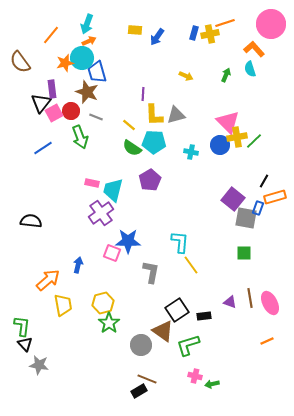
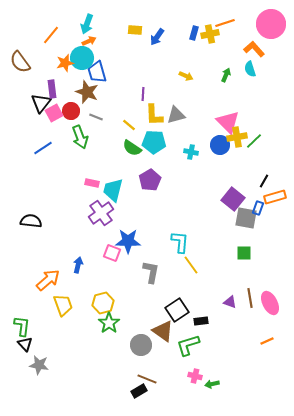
yellow trapezoid at (63, 305): rotated 10 degrees counterclockwise
black rectangle at (204, 316): moved 3 px left, 5 px down
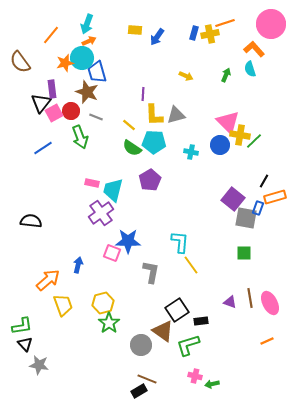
yellow cross at (237, 137): moved 3 px right, 2 px up; rotated 18 degrees clockwise
green L-shape at (22, 326): rotated 75 degrees clockwise
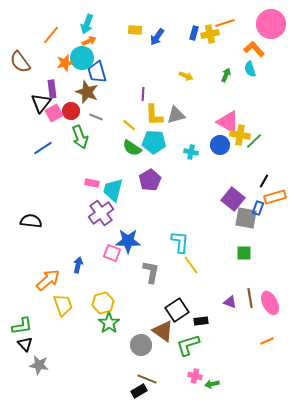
pink triangle at (228, 122): rotated 15 degrees counterclockwise
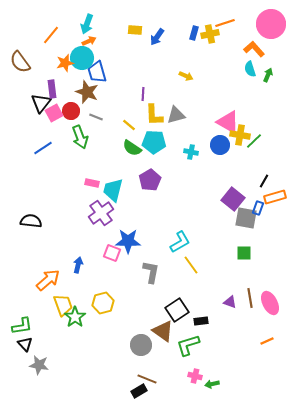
green arrow at (226, 75): moved 42 px right
cyan L-shape at (180, 242): rotated 55 degrees clockwise
green star at (109, 323): moved 34 px left, 6 px up
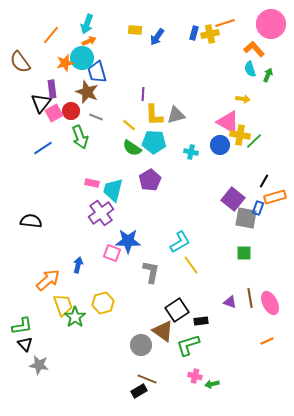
yellow arrow at (186, 76): moved 57 px right, 23 px down; rotated 16 degrees counterclockwise
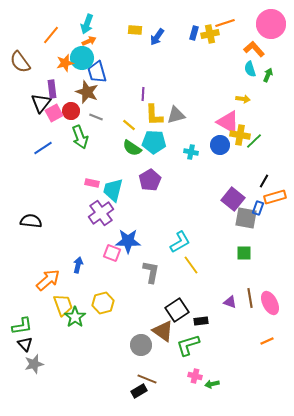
gray star at (39, 365): moved 5 px left, 1 px up; rotated 24 degrees counterclockwise
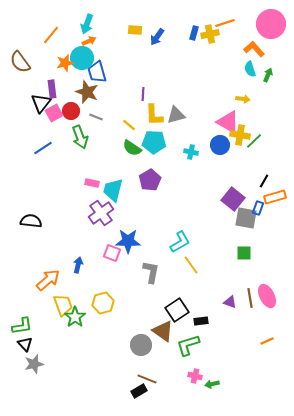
pink ellipse at (270, 303): moved 3 px left, 7 px up
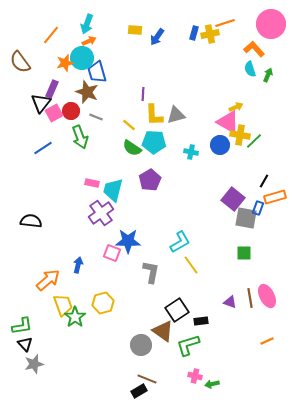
purple rectangle at (52, 89): rotated 30 degrees clockwise
yellow arrow at (243, 99): moved 7 px left, 8 px down; rotated 32 degrees counterclockwise
